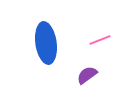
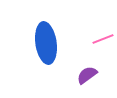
pink line: moved 3 px right, 1 px up
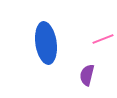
purple semicircle: rotated 40 degrees counterclockwise
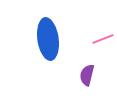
blue ellipse: moved 2 px right, 4 px up
